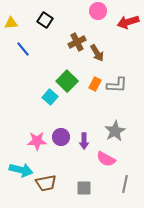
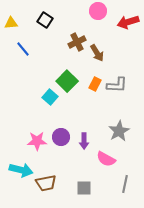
gray star: moved 4 px right
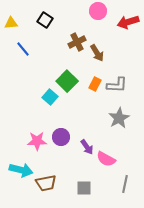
gray star: moved 13 px up
purple arrow: moved 3 px right, 6 px down; rotated 35 degrees counterclockwise
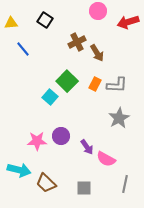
purple circle: moved 1 px up
cyan arrow: moved 2 px left
brown trapezoid: rotated 55 degrees clockwise
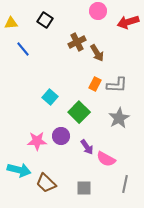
green square: moved 12 px right, 31 px down
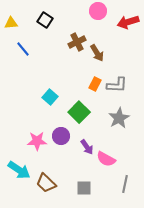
cyan arrow: rotated 20 degrees clockwise
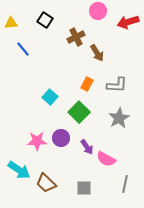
brown cross: moved 1 px left, 5 px up
orange rectangle: moved 8 px left
purple circle: moved 2 px down
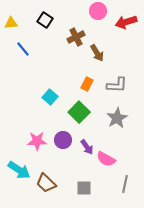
red arrow: moved 2 px left
gray star: moved 2 px left
purple circle: moved 2 px right, 2 px down
